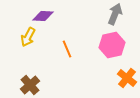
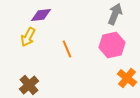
purple diamond: moved 2 px left, 1 px up; rotated 10 degrees counterclockwise
brown cross: moved 1 px left
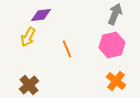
orange cross: moved 11 px left, 3 px down
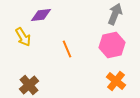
yellow arrow: moved 5 px left; rotated 60 degrees counterclockwise
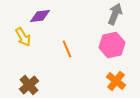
purple diamond: moved 1 px left, 1 px down
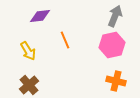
gray arrow: moved 2 px down
yellow arrow: moved 5 px right, 14 px down
orange line: moved 2 px left, 9 px up
orange cross: rotated 24 degrees counterclockwise
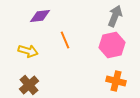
yellow arrow: rotated 42 degrees counterclockwise
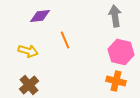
gray arrow: rotated 30 degrees counterclockwise
pink hexagon: moved 9 px right, 7 px down; rotated 25 degrees clockwise
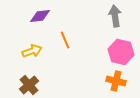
yellow arrow: moved 4 px right; rotated 36 degrees counterclockwise
